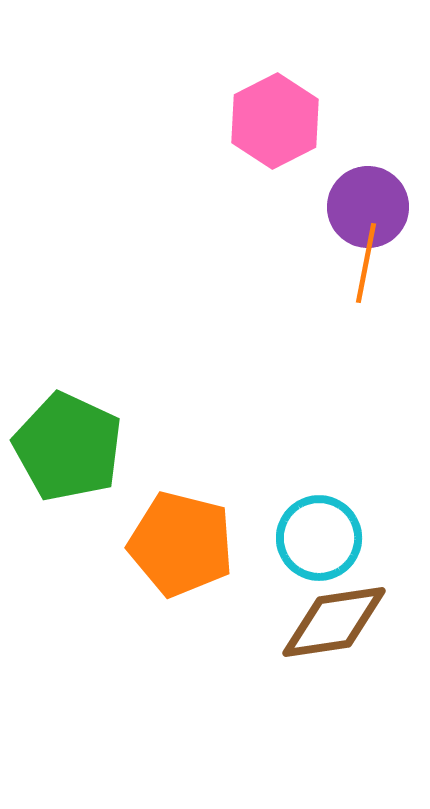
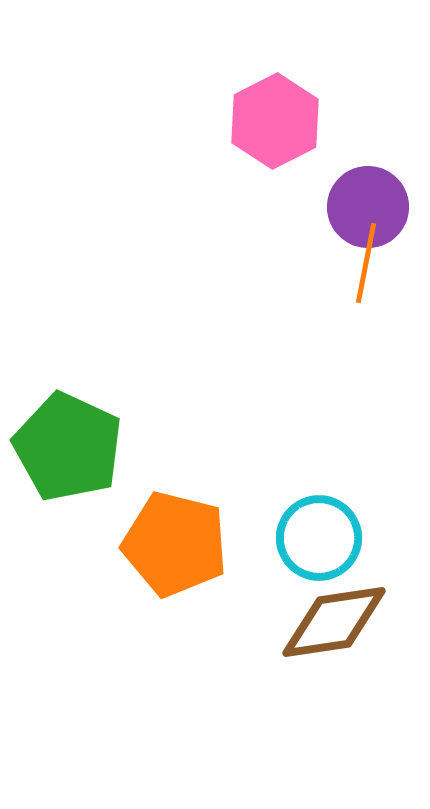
orange pentagon: moved 6 px left
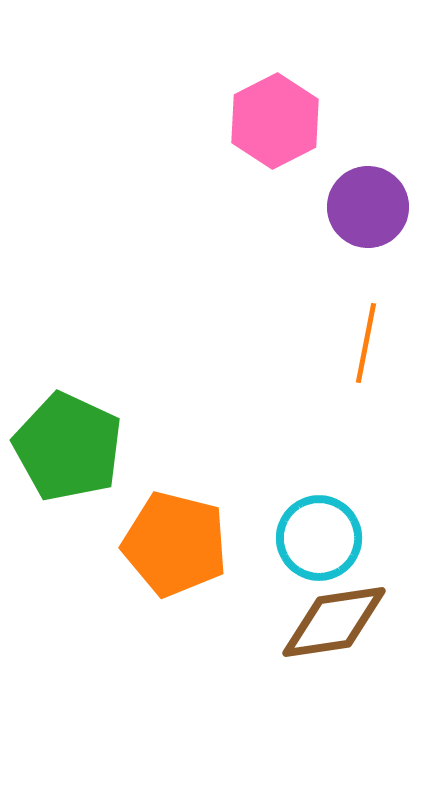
orange line: moved 80 px down
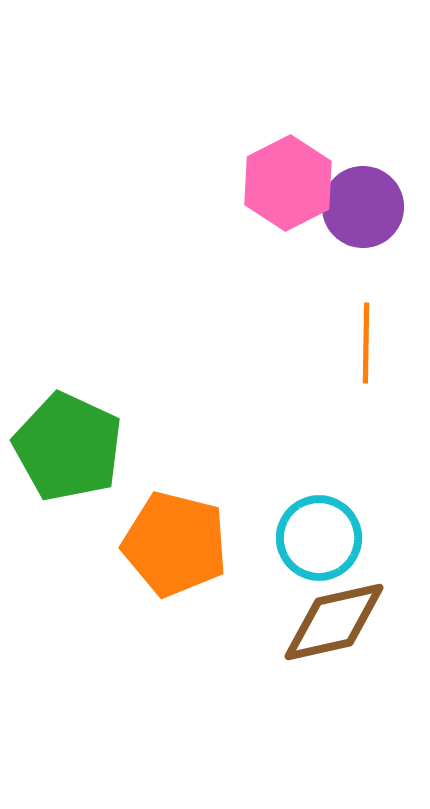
pink hexagon: moved 13 px right, 62 px down
purple circle: moved 5 px left
orange line: rotated 10 degrees counterclockwise
brown diamond: rotated 4 degrees counterclockwise
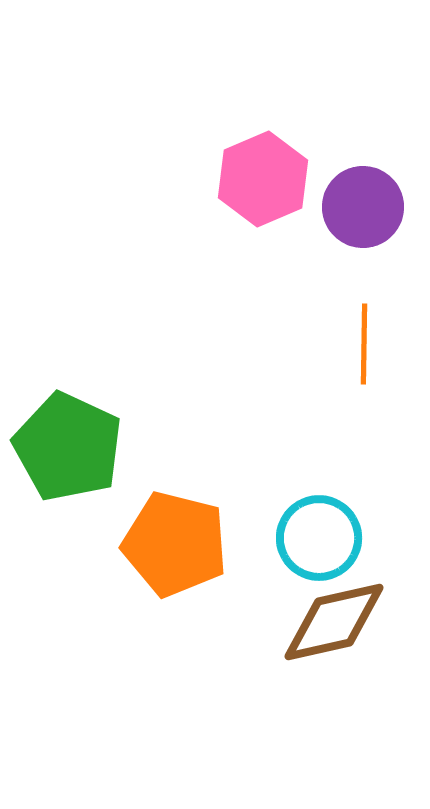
pink hexagon: moved 25 px left, 4 px up; rotated 4 degrees clockwise
orange line: moved 2 px left, 1 px down
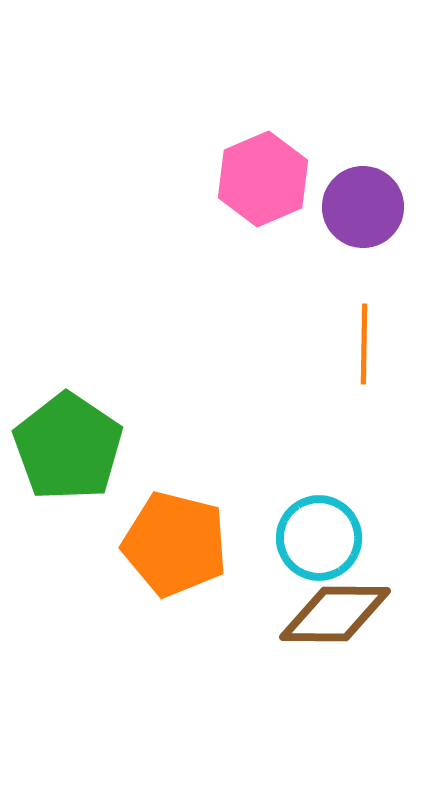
green pentagon: rotated 9 degrees clockwise
brown diamond: moved 1 px right, 8 px up; rotated 13 degrees clockwise
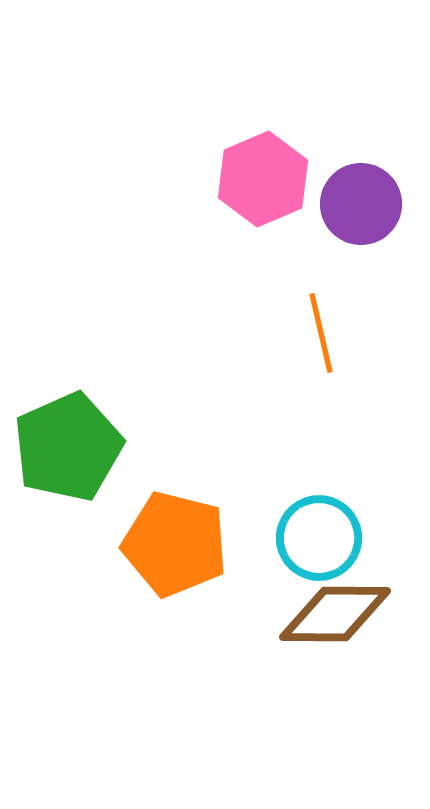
purple circle: moved 2 px left, 3 px up
orange line: moved 43 px left, 11 px up; rotated 14 degrees counterclockwise
green pentagon: rotated 14 degrees clockwise
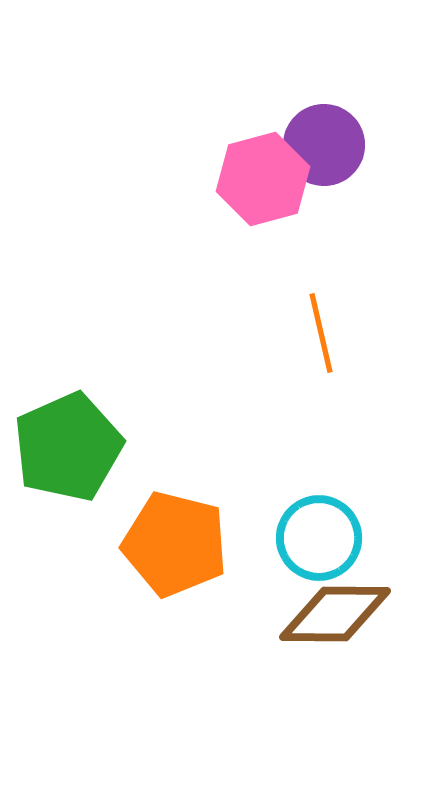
pink hexagon: rotated 8 degrees clockwise
purple circle: moved 37 px left, 59 px up
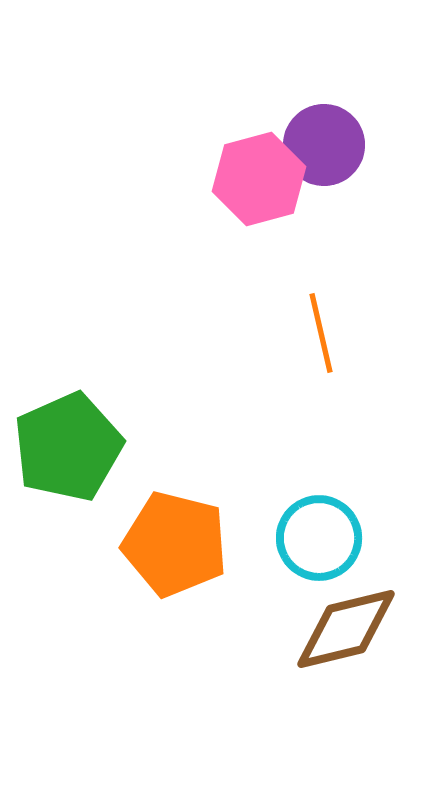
pink hexagon: moved 4 px left
brown diamond: moved 11 px right, 15 px down; rotated 14 degrees counterclockwise
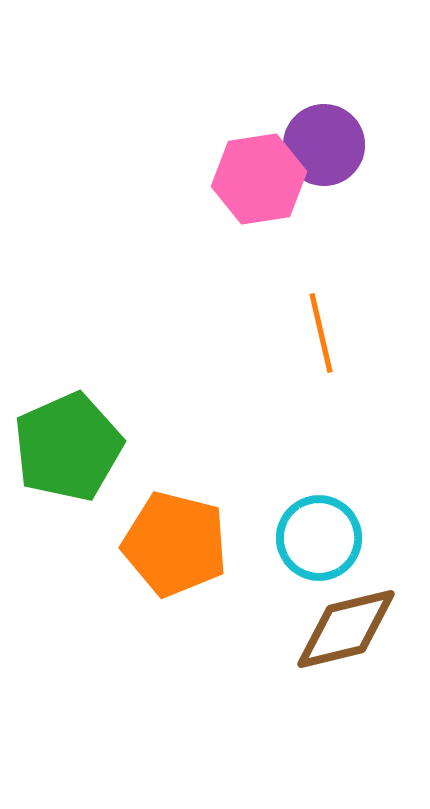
pink hexagon: rotated 6 degrees clockwise
